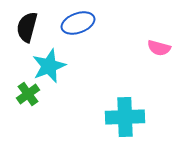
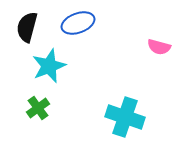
pink semicircle: moved 1 px up
green cross: moved 10 px right, 14 px down
cyan cross: rotated 21 degrees clockwise
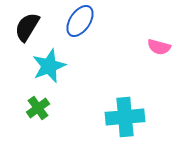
blue ellipse: moved 2 px right, 2 px up; rotated 36 degrees counterclockwise
black semicircle: rotated 16 degrees clockwise
cyan cross: rotated 24 degrees counterclockwise
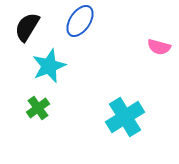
cyan cross: rotated 27 degrees counterclockwise
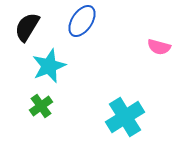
blue ellipse: moved 2 px right
green cross: moved 3 px right, 2 px up
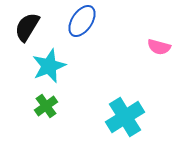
green cross: moved 5 px right
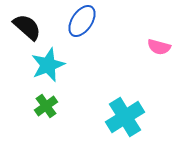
black semicircle: rotated 100 degrees clockwise
cyan star: moved 1 px left, 1 px up
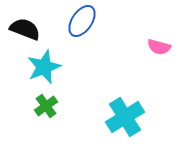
black semicircle: moved 2 px left, 2 px down; rotated 20 degrees counterclockwise
cyan star: moved 4 px left, 2 px down
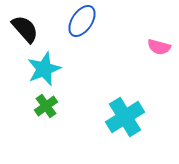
black semicircle: rotated 28 degrees clockwise
cyan star: moved 2 px down
